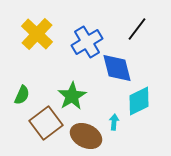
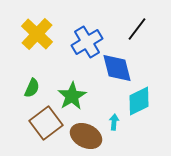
green semicircle: moved 10 px right, 7 px up
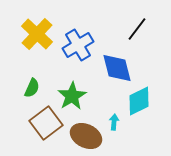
blue cross: moved 9 px left, 3 px down
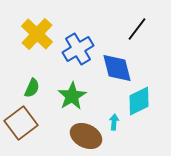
blue cross: moved 4 px down
brown square: moved 25 px left
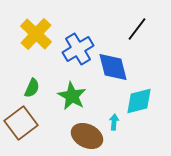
yellow cross: moved 1 px left
blue diamond: moved 4 px left, 1 px up
green star: rotated 12 degrees counterclockwise
cyan diamond: rotated 12 degrees clockwise
brown ellipse: moved 1 px right
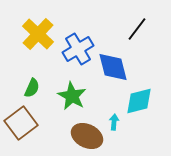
yellow cross: moved 2 px right
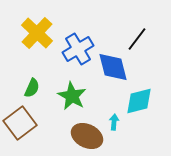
black line: moved 10 px down
yellow cross: moved 1 px left, 1 px up
brown square: moved 1 px left
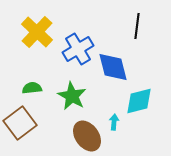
yellow cross: moved 1 px up
black line: moved 13 px up; rotated 30 degrees counterclockwise
green semicircle: rotated 120 degrees counterclockwise
brown ellipse: rotated 28 degrees clockwise
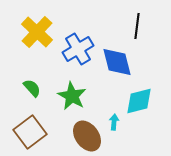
blue diamond: moved 4 px right, 5 px up
green semicircle: rotated 54 degrees clockwise
brown square: moved 10 px right, 9 px down
